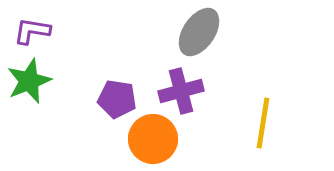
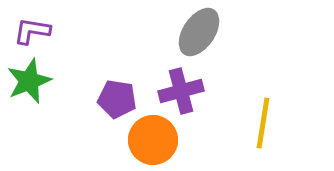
orange circle: moved 1 px down
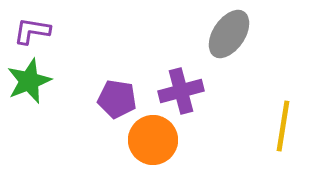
gray ellipse: moved 30 px right, 2 px down
yellow line: moved 20 px right, 3 px down
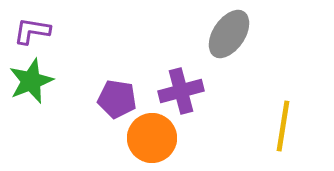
green star: moved 2 px right
orange circle: moved 1 px left, 2 px up
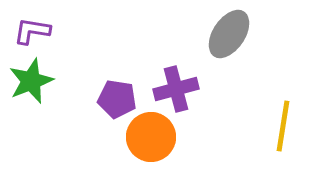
purple cross: moved 5 px left, 2 px up
orange circle: moved 1 px left, 1 px up
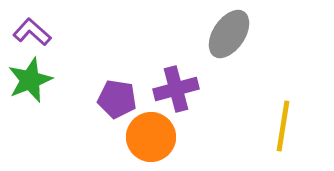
purple L-shape: moved 1 px down; rotated 33 degrees clockwise
green star: moved 1 px left, 1 px up
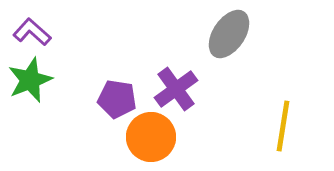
purple cross: rotated 21 degrees counterclockwise
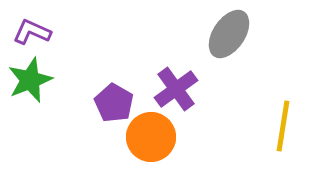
purple L-shape: rotated 18 degrees counterclockwise
purple pentagon: moved 3 px left, 4 px down; rotated 21 degrees clockwise
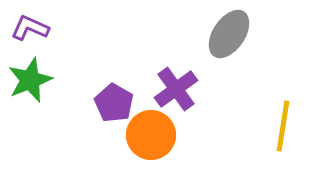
purple L-shape: moved 2 px left, 4 px up
orange circle: moved 2 px up
